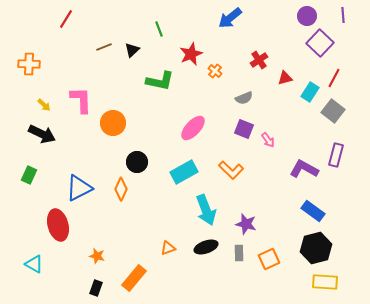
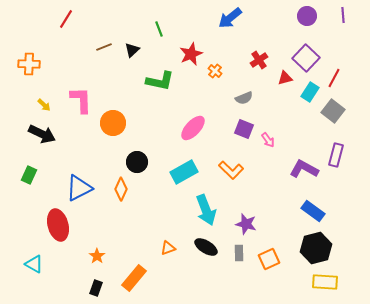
purple square at (320, 43): moved 14 px left, 15 px down
black ellipse at (206, 247): rotated 50 degrees clockwise
orange star at (97, 256): rotated 21 degrees clockwise
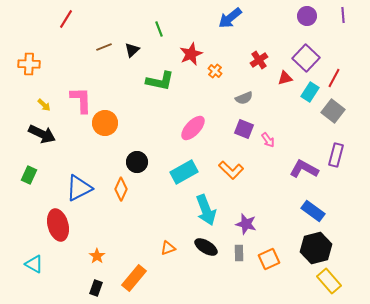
orange circle at (113, 123): moved 8 px left
yellow rectangle at (325, 282): moved 4 px right, 1 px up; rotated 45 degrees clockwise
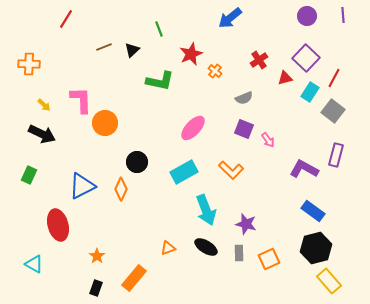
blue triangle at (79, 188): moved 3 px right, 2 px up
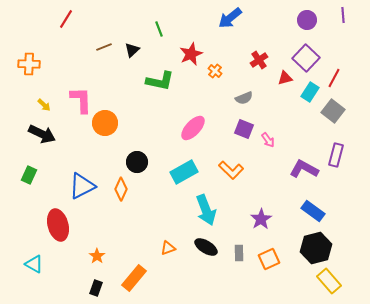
purple circle at (307, 16): moved 4 px down
purple star at (246, 224): moved 15 px right, 5 px up; rotated 25 degrees clockwise
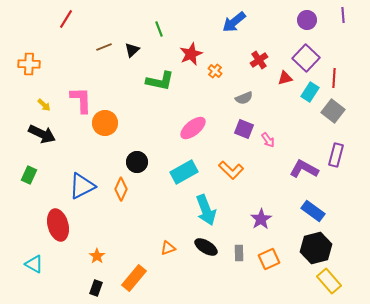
blue arrow at (230, 18): moved 4 px right, 4 px down
red line at (334, 78): rotated 24 degrees counterclockwise
pink ellipse at (193, 128): rotated 8 degrees clockwise
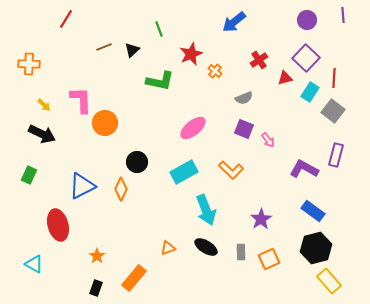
gray rectangle at (239, 253): moved 2 px right, 1 px up
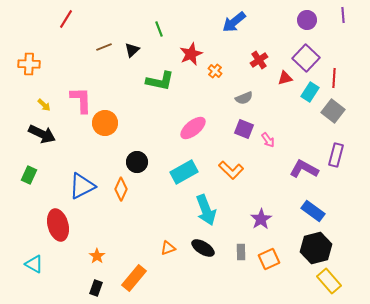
black ellipse at (206, 247): moved 3 px left, 1 px down
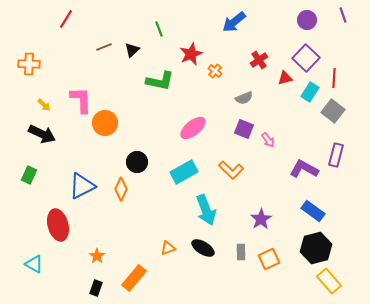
purple line at (343, 15): rotated 14 degrees counterclockwise
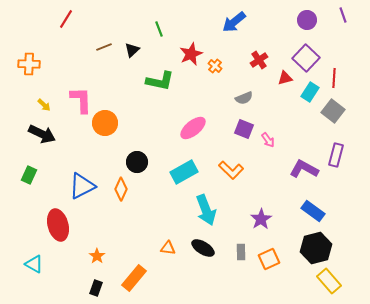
orange cross at (215, 71): moved 5 px up
orange triangle at (168, 248): rotated 28 degrees clockwise
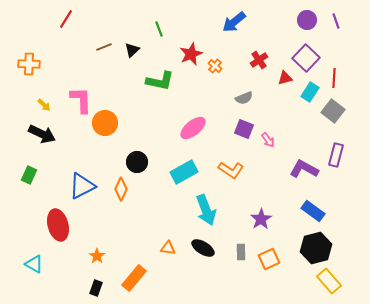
purple line at (343, 15): moved 7 px left, 6 px down
orange L-shape at (231, 170): rotated 10 degrees counterclockwise
